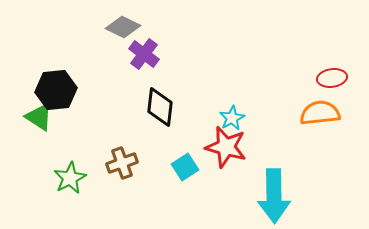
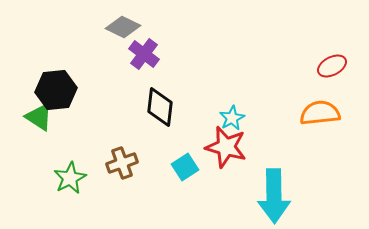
red ellipse: moved 12 px up; rotated 20 degrees counterclockwise
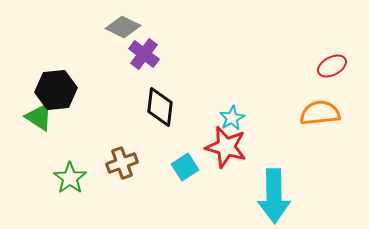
green star: rotated 8 degrees counterclockwise
